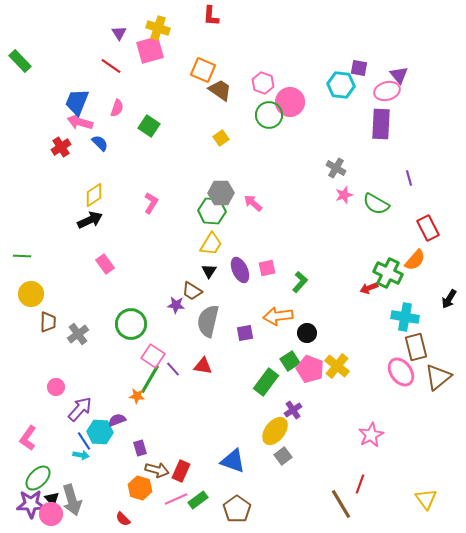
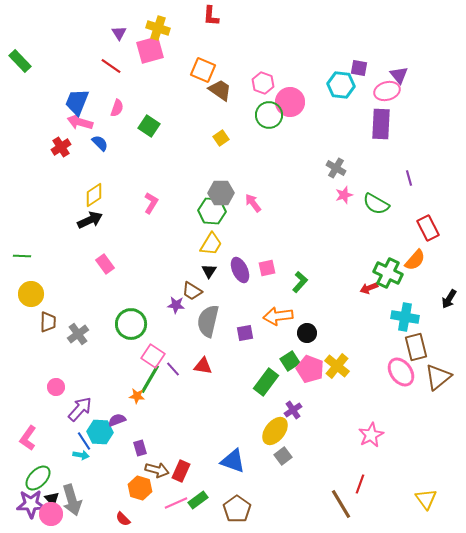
pink arrow at (253, 203): rotated 12 degrees clockwise
pink line at (176, 499): moved 4 px down
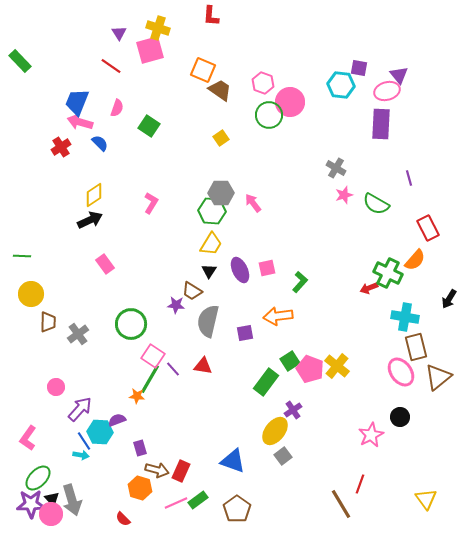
black circle at (307, 333): moved 93 px right, 84 px down
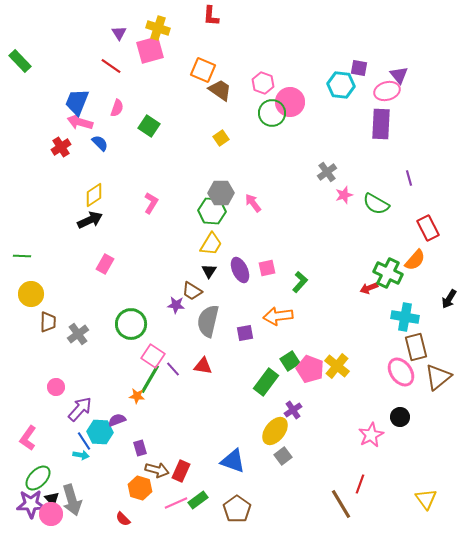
green circle at (269, 115): moved 3 px right, 2 px up
gray cross at (336, 168): moved 9 px left, 4 px down; rotated 24 degrees clockwise
pink rectangle at (105, 264): rotated 66 degrees clockwise
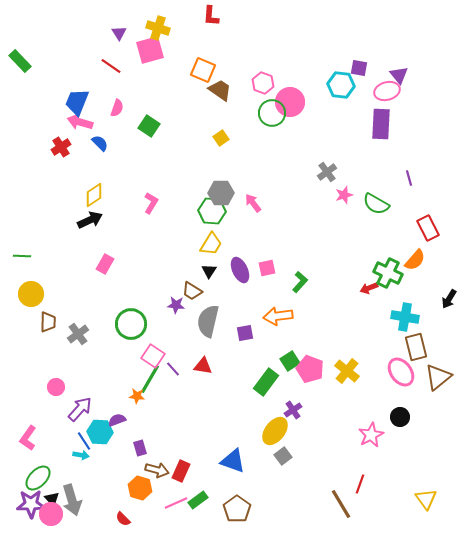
yellow cross at (337, 366): moved 10 px right, 5 px down
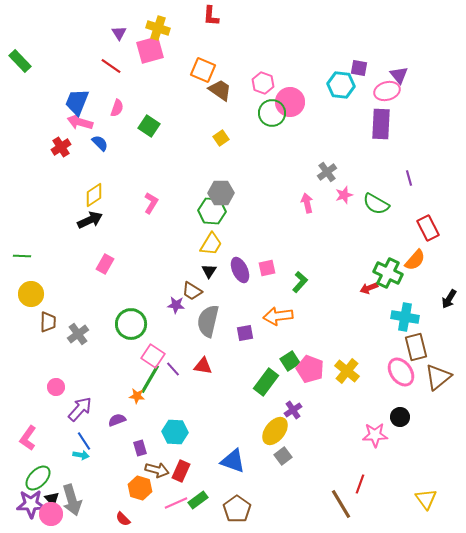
pink arrow at (253, 203): moved 54 px right; rotated 24 degrees clockwise
cyan hexagon at (100, 432): moved 75 px right
pink star at (371, 435): moved 4 px right; rotated 25 degrees clockwise
